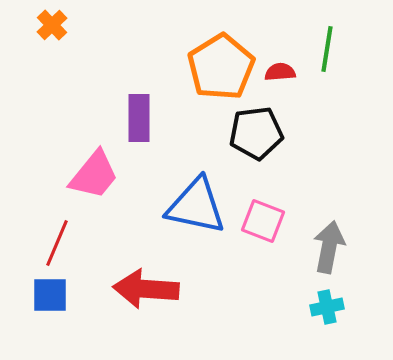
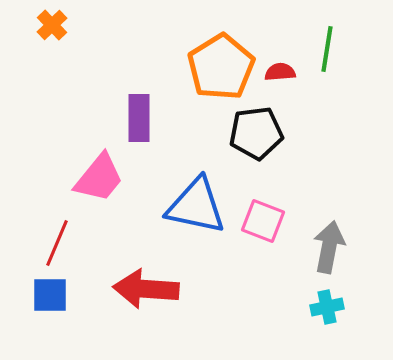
pink trapezoid: moved 5 px right, 3 px down
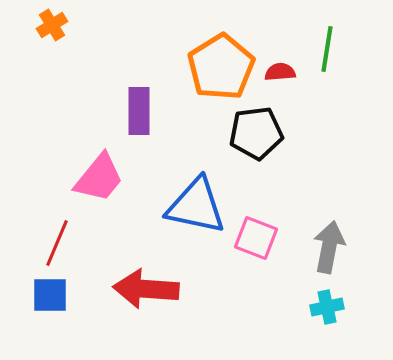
orange cross: rotated 12 degrees clockwise
purple rectangle: moved 7 px up
pink square: moved 7 px left, 17 px down
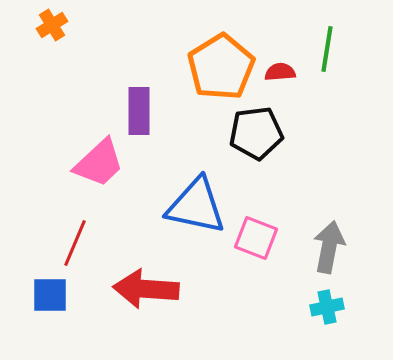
pink trapezoid: moved 15 px up; rotated 8 degrees clockwise
red line: moved 18 px right
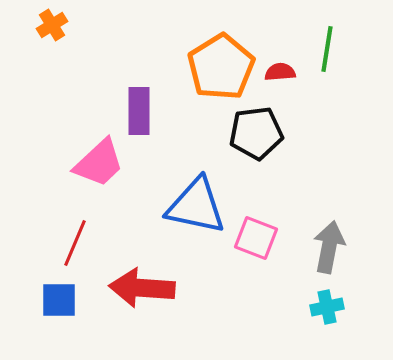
red arrow: moved 4 px left, 1 px up
blue square: moved 9 px right, 5 px down
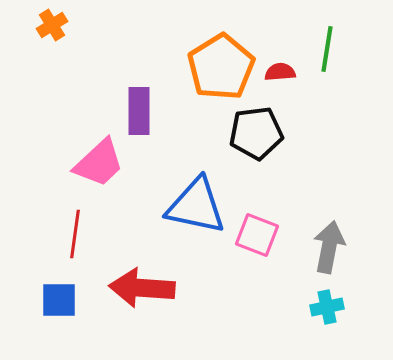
pink square: moved 1 px right, 3 px up
red line: moved 9 px up; rotated 15 degrees counterclockwise
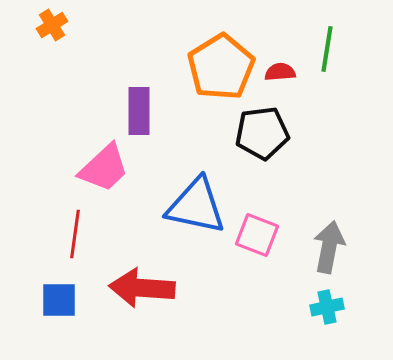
black pentagon: moved 6 px right
pink trapezoid: moved 5 px right, 5 px down
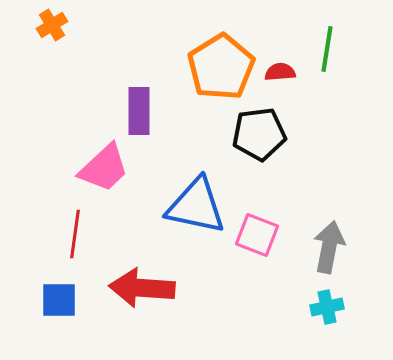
black pentagon: moved 3 px left, 1 px down
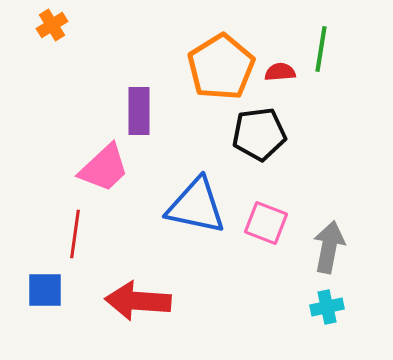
green line: moved 6 px left
pink square: moved 9 px right, 12 px up
red arrow: moved 4 px left, 13 px down
blue square: moved 14 px left, 10 px up
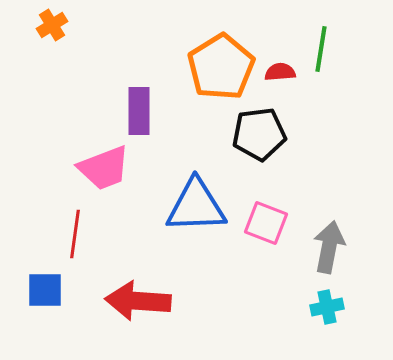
pink trapezoid: rotated 22 degrees clockwise
blue triangle: rotated 14 degrees counterclockwise
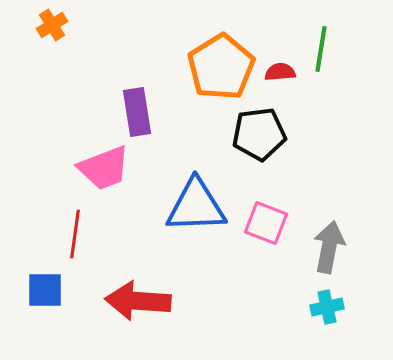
purple rectangle: moved 2 px left, 1 px down; rotated 9 degrees counterclockwise
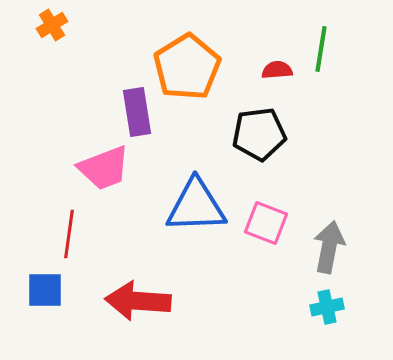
orange pentagon: moved 34 px left
red semicircle: moved 3 px left, 2 px up
red line: moved 6 px left
